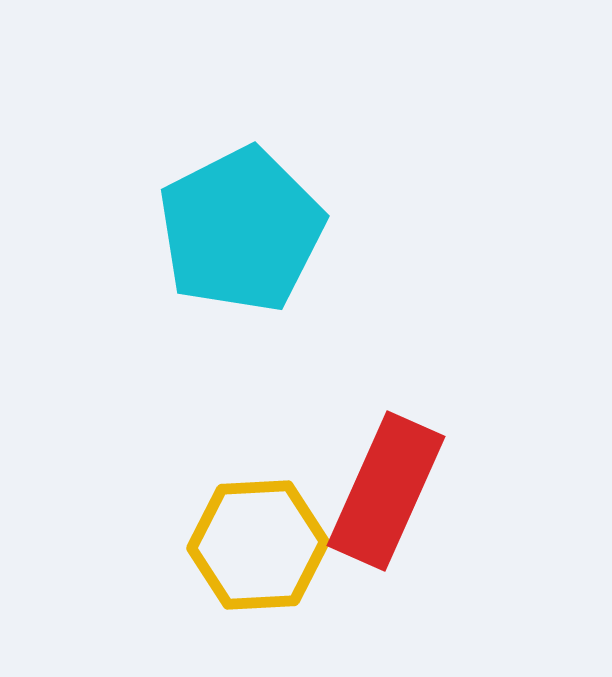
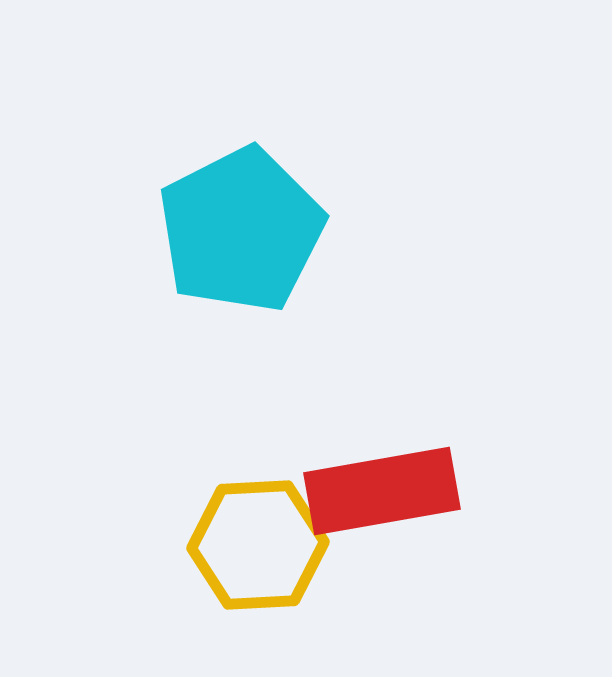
red rectangle: moved 4 px left; rotated 56 degrees clockwise
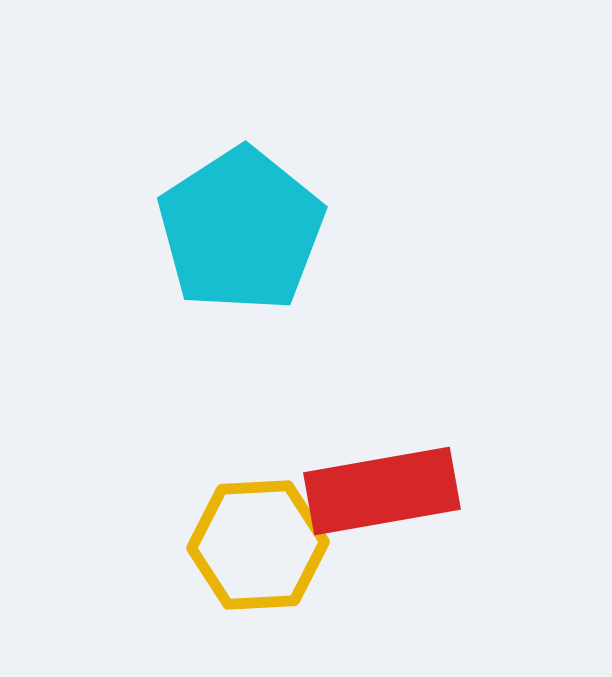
cyan pentagon: rotated 6 degrees counterclockwise
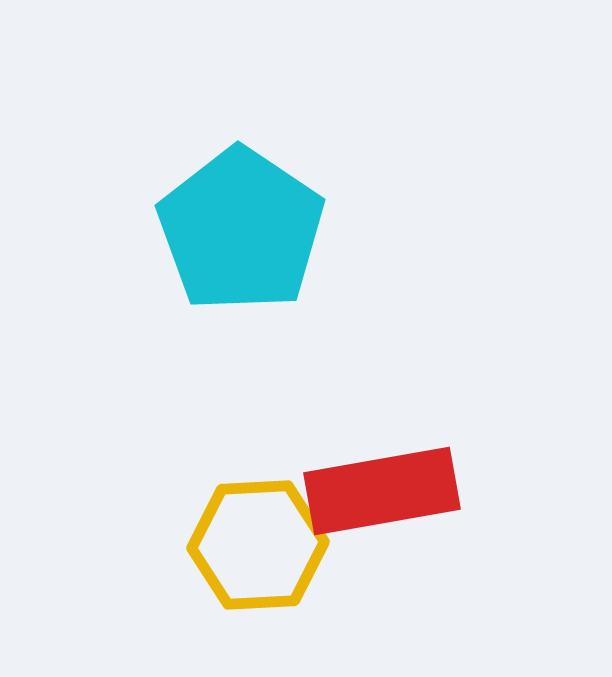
cyan pentagon: rotated 5 degrees counterclockwise
